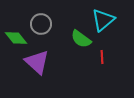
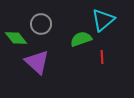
green semicircle: rotated 125 degrees clockwise
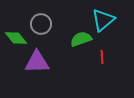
purple triangle: rotated 44 degrees counterclockwise
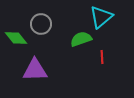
cyan triangle: moved 2 px left, 3 px up
purple triangle: moved 2 px left, 8 px down
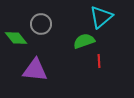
green semicircle: moved 3 px right, 2 px down
red line: moved 3 px left, 4 px down
purple triangle: rotated 8 degrees clockwise
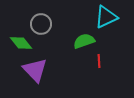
cyan triangle: moved 5 px right; rotated 15 degrees clockwise
green diamond: moved 5 px right, 5 px down
purple triangle: rotated 40 degrees clockwise
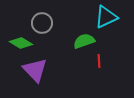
gray circle: moved 1 px right, 1 px up
green diamond: rotated 20 degrees counterclockwise
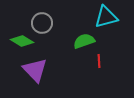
cyan triangle: rotated 10 degrees clockwise
green diamond: moved 1 px right, 2 px up
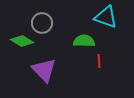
cyan triangle: rotated 35 degrees clockwise
green semicircle: rotated 20 degrees clockwise
purple triangle: moved 9 px right
